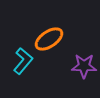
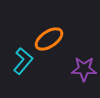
purple star: moved 3 px down
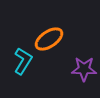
cyan L-shape: rotated 8 degrees counterclockwise
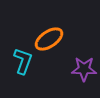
cyan L-shape: rotated 12 degrees counterclockwise
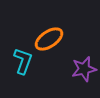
purple star: rotated 15 degrees counterclockwise
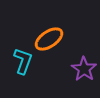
purple star: rotated 25 degrees counterclockwise
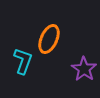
orange ellipse: rotated 32 degrees counterclockwise
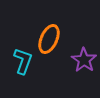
purple star: moved 9 px up
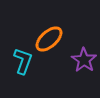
orange ellipse: rotated 24 degrees clockwise
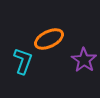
orange ellipse: rotated 16 degrees clockwise
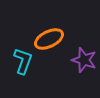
purple star: rotated 15 degrees counterclockwise
